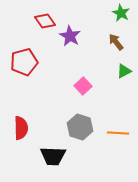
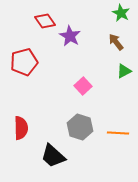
black trapezoid: rotated 40 degrees clockwise
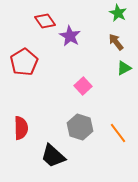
green star: moved 3 px left
red pentagon: rotated 16 degrees counterclockwise
green triangle: moved 3 px up
orange line: rotated 50 degrees clockwise
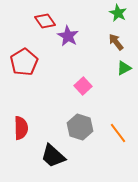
purple star: moved 2 px left
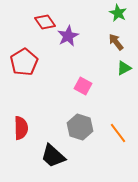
red diamond: moved 1 px down
purple star: rotated 15 degrees clockwise
pink square: rotated 18 degrees counterclockwise
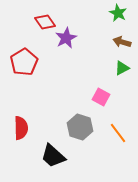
purple star: moved 2 px left, 2 px down
brown arrow: moved 6 px right; rotated 36 degrees counterclockwise
green triangle: moved 2 px left
pink square: moved 18 px right, 11 px down
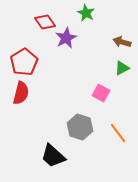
green star: moved 32 px left
pink square: moved 4 px up
red semicircle: moved 35 px up; rotated 15 degrees clockwise
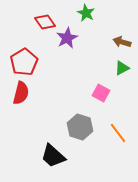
purple star: moved 1 px right
